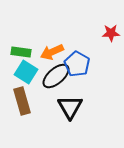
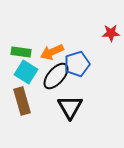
blue pentagon: rotated 25 degrees clockwise
black ellipse: rotated 8 degrees counterclockwise
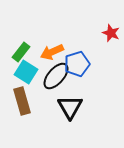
red star: rotated 24 degrees clockwise
green rectangle: rotated 60 degrees counterclockwise
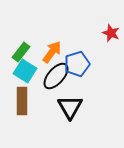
orange arrow: rotated 150 degrees clockwise
cyan square: moved 1 px left, 1 px up
brown rectangle: rotated 16 degrees clockwise
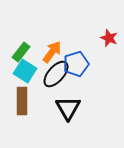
red star: moved 2 px left, 5 px down
blue pentagon: moved 1 px left
black ellipse: moved 2 px up
black triangle: moved 2 px left, 1 px down
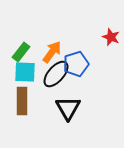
red star: moved 2 px right, 1 px up
cyan square: moved 1 px down; rotated 30 degrees counterclockwise
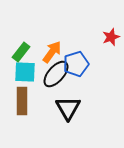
red star: rotated 30 degrees clockwise
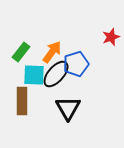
cyan square: moved 9 px right, 3 px down
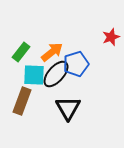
orange arrow: rotated 15 degrees clockwise
brown rectangle: rotated 20 degrees clockwise
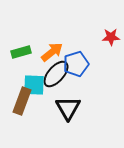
red star: rotated 18 degrees clockwise
green rectangle: rotated 36 degrees clockwise
cyan square: moved 10 px down
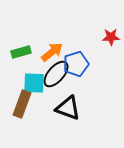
cyan square: moved 2 px up
brown rectangle: moved 3 px down
black triangle: rotated 40 degrees counterclockwise
